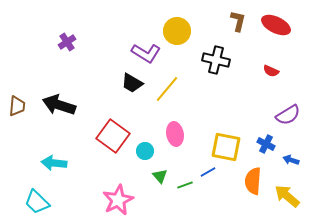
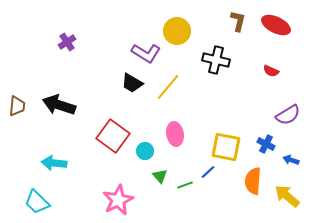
yellow line: moved 1 px right, 2 px up
blue line: rotated 14 degrees counterclockwise
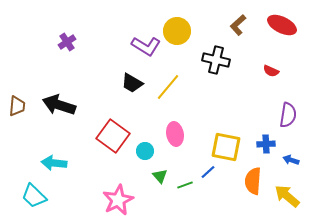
brown L-shape: moved 4 px down; rotated 145 degrees counterclockwise
red ellipse: moved 6 px right
purple L-shape: moved 7 px up
purple semicircle: rotated 50 degrees counterclockwise
blue cross: rotated 30 degrees counterclockwise
cyan trapezoid: moved 3 px left, 6 px up
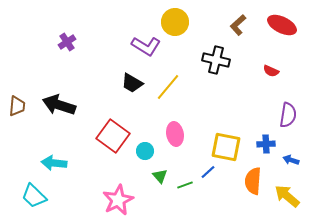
yellow circle: moved 2 px left, 9 px up
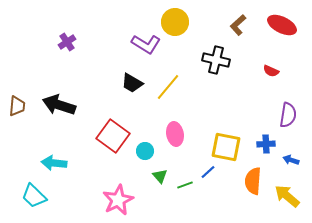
purple L-shape: moved 2 px up
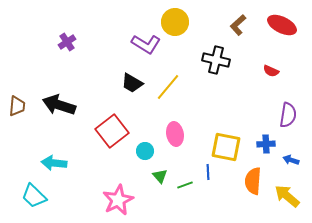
red square: moved 1 px left, 5 px up; rotated 16 degrees clockwise
blue line: rotated 49 degrees counterclockwise
